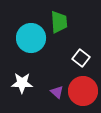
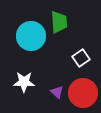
cyan circle: moved 2 px up
white square: rotated 18 degrees clockwise
white star: moved 2 px right, 1 px up
red circle: moved 2 px down
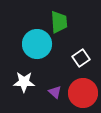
cyan circle: moved 6 px right, 8 px down
purple triangle: moved 2 px left
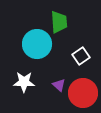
white square: moved 2 px up
purple triangle: moved 4 px right, 7 px up
